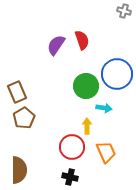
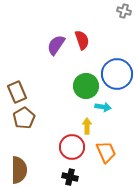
cyan arrow: moved 1 px left, 1 px up
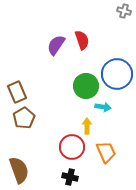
brown semicircle: rotated 20 degrees counterclockwise
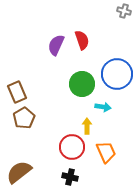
purple semicircle: rotated 10 degrees counterclockwise
green circle: moved 4 px left, 2 px up
brown semicircle: moved 2 px down; rotated 108 degrees counterclockwise
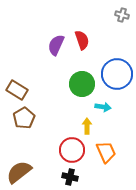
gray cross: moved 2 px left, 4 px down
brown rectangle: moved 2 px up; rotated 35 degrees counterclockwise
red circle: moved 3 px down
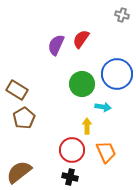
red semicircle: moved 1 px left, 1 px up; rotated 126 degrees counterclockwise
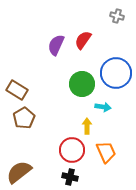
gray cross: moved 5 px left, 1 px down
red semicircle: moved 2 px right, 1 px down
blue circle: moved 1 px left, 1 px up
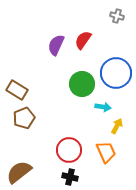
brown pentagon: rotated 10 degrees clockwise
yellow arrow: moved 30 px right; rotated 28 degrees clockwise
red circle: moved 3 px left
